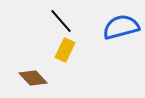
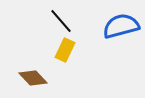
blue semicircle: moved 1 px up
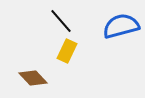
yellow rectangle: moved 2 px right, 1 px down
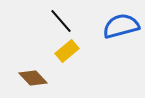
yellow rectangle: rotated 25 degrees clockwise
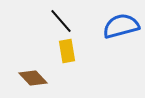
yellow rectangle: rotated 60 degrees counterclockwise
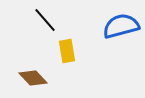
black line: moved 16 px left, 1 px up
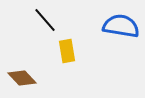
blue semicircle: rotated 24 degrees clockwise
brown diamond: moved 11 px left
